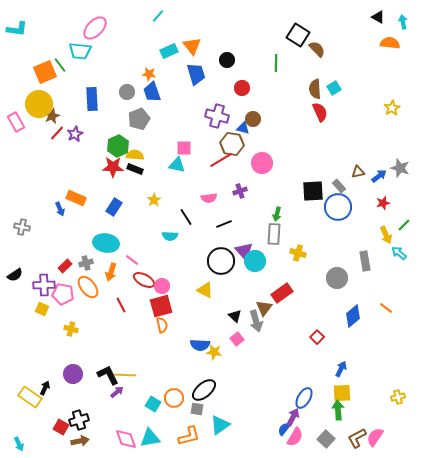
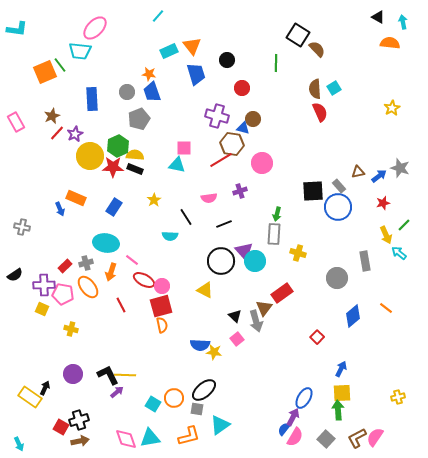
yellow circle at (39, 104): moved 51 px right, 52 px down
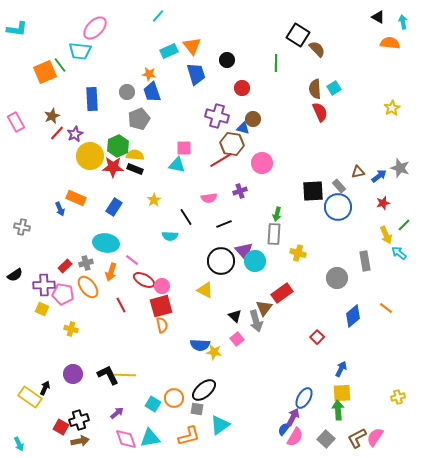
purple arrow at (117, 392): moved 21 px down
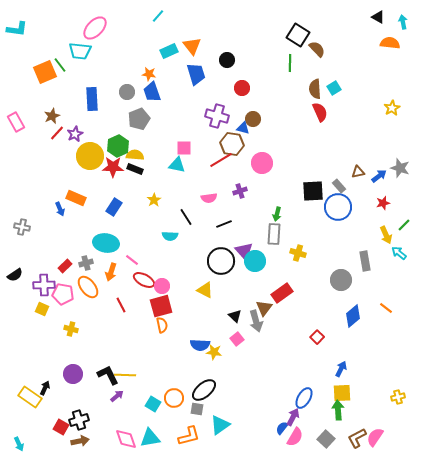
green line at (276, 63): moved 14 px right
gray circle at (337, 278): moved 4 px right, 2 px down
purple arrow at (117, 413): moved 17 px up
blue semicircle at (284, 429): moved 2 px left, 1 px up
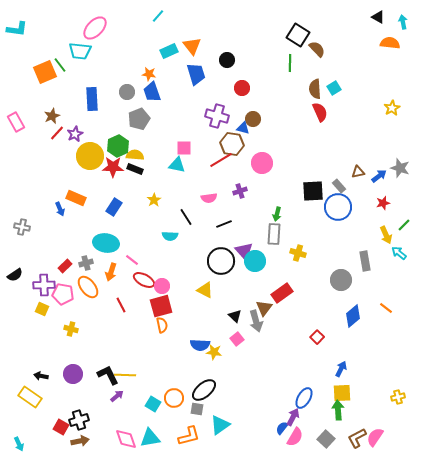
black arrow at (45, 388): moved 4 px left, 12 px up; rotated 104 degrees counterclockwise
